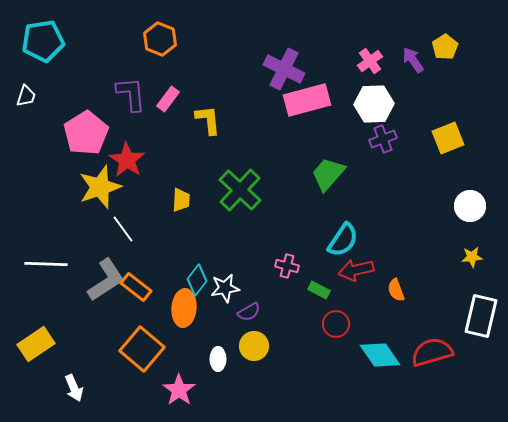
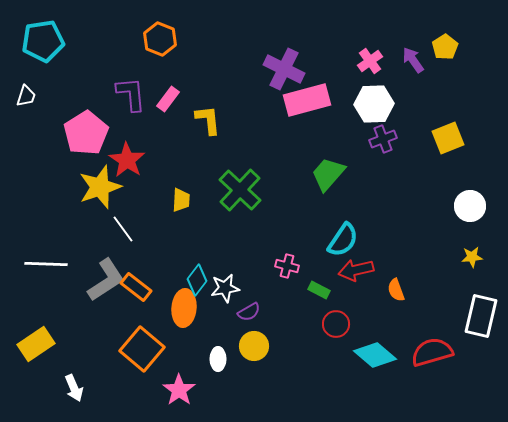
cyan diamond at (380, 355): moved 5 px left; rotated 15 degrees counterclockwise
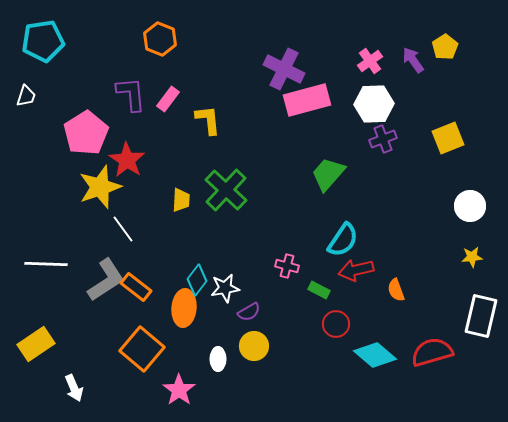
green cross at (240, 190): moved 14 px left
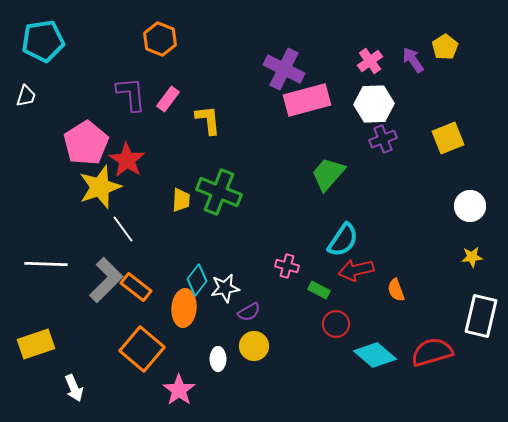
pink pentagon at (86, 133): moved 10 px down
green cross at (226, 190): moved 7 px left, 2 px down; rotated 21 degrees counterclockwise
gray L-shape at (106, 280): rotated 12 degrees counterclockwise
yellow rectangle at (36, 344): rotated 15 degrees clockwise
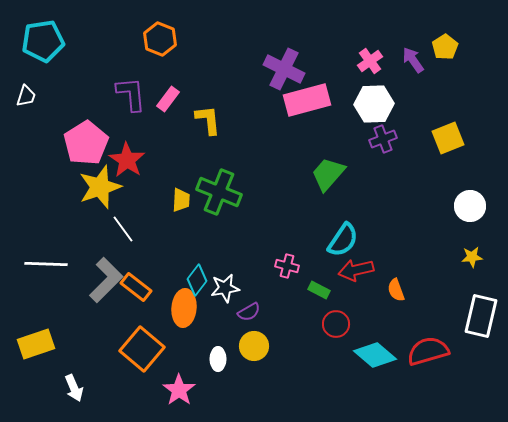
red semicircle at (432, 352): moved 4 px left, 1 px up
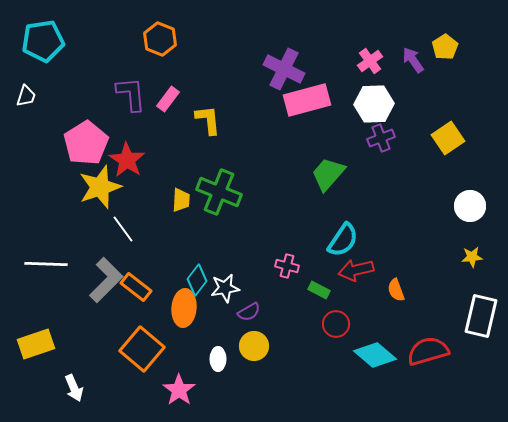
yellow square at (448, 138): rotated 12 degrees counterclockwise
purple cross at (383, 139): moved 2 px left, 1 px up
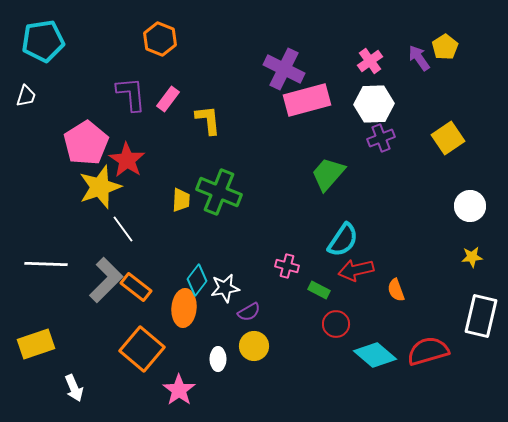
purple arrow at (413, 60): moved 6 px right, 2 px up
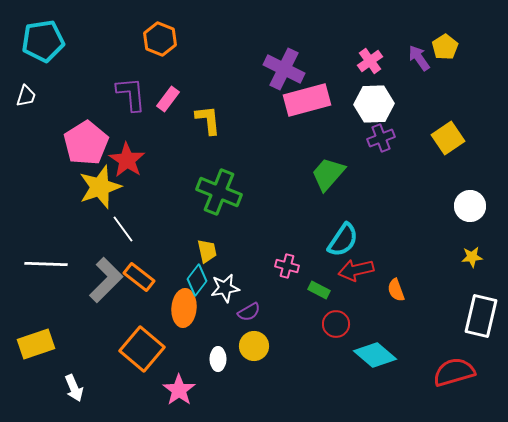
yellow trapezoid at (181, 200): moved 26 px right, 51 px down; rotated 15 degrees counterclockwise
orange rectangle at (136, 287): moved 3 px right, 10 px up
red semicircle at (428, 351): moved 26 px right, 21 px down
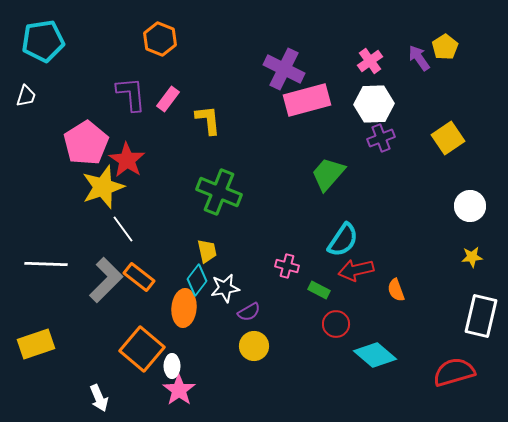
yellow star at (100, 187): moved 3 px right
white ellipse at (218, 359): moved 46 px left, 7 px down
white arrow at (74, 388): moved 25 px right, 10 px down
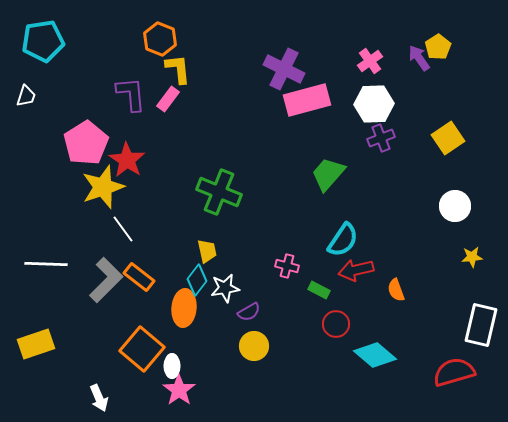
yellow pentagon at (445, 47): moved 7 px left
yellow L-shape at (208, 120): moved 30 px left, 51 px up
white circle at (470, 206): moved 15 px left
white rectangle at (481, 316): moved 9 px down
